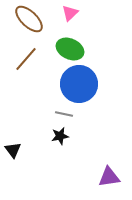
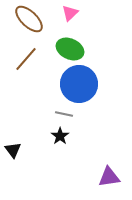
black star: rotated 24 degrees counterclockwise
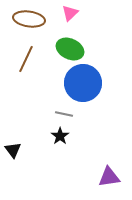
brown ellipse: rotated 36 degrees counterclockwise
brown line: rotated 16 degrees counterclockwise
blue circle: moved 4 px right, 1 px up
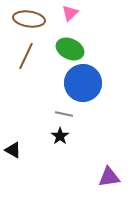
brown line: moved 3 px up
black triangle: rotated 24 degrees counterclockwise
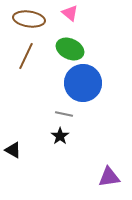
pink triangle: rotated 36 degrees counterclockwise
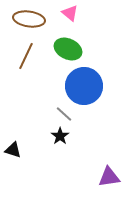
green ellipse: moved 2 px left
blue circle: moved 1 px right, 3 px down
gray line: rotated 30 degrees clockwise
black triangle: rotated 12 degrees counterclockwise
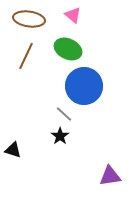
pink triangle: moved 3 px right, 2 px down
purple triangle: moved 1 px right, 1 px up
